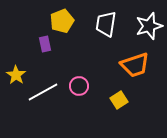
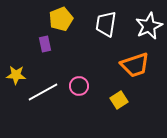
yellow pentagon: moved 1 px left, 2 px up
white star: rotated 8 degrees counterclockwise
yellow star: rotated 30 degrees counterclockwise
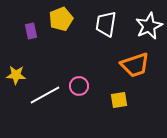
purple rectangle: moved 14 px left, 13 px up
white line: moved 2 px right, 3 px down
yellow square: rotated 24 degrees clockwise
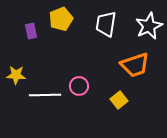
white line: rotated 28 degrees clockwise
yellow square: rotated 30 degrees counterclockwise
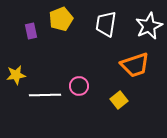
yellow star: rotated 12 degrees counterclockwise
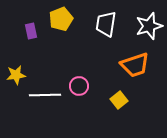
white star: rotated 8 degrees clockwise
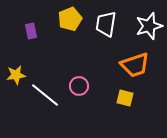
yellow pentagon: moved 9 px right
white line: rotated 40 degrees clockwise
yellow square: moved 6 px right, 2 px up; rotated 36 degrees counterclockwise
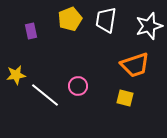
white trapezoid: moved 4 px up
pink circle: moved 1 px left
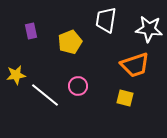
yellow pentagon: moved 23 px down
white star: moved 3 px down; rotated 24 degrees clockwise
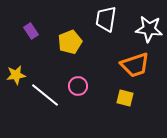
white trapezoid: moved 1 px up
purple rectangle: rotated 21 degrees counterclockwise
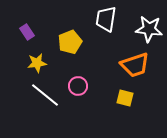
purple rectangle: moved 4 px left, 1 px down
yellow star: moved 21 px right, 12 px up
